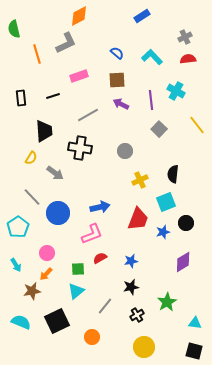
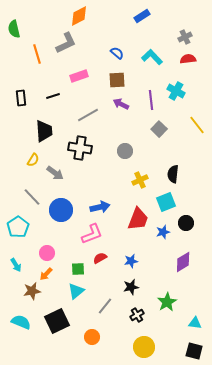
yellow semicircle at (31, 158): moved 2 px right, 2 px down
blue circle at (58, 213): moved 3 px right, 3 px up
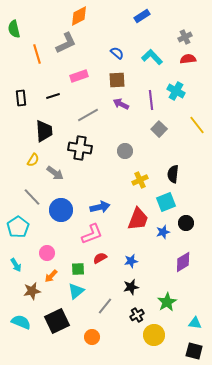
orange arrow at (46, 274): moved 5 px right, 2 px down
yellow circle at (144, 347): moved 10 px right, 12 px up
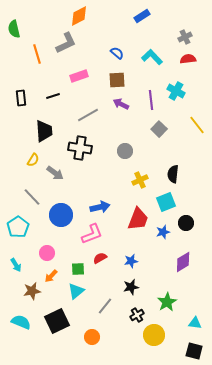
blue circle at (61, 210): moved 5 px down
